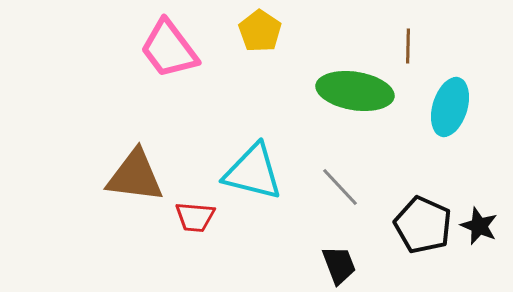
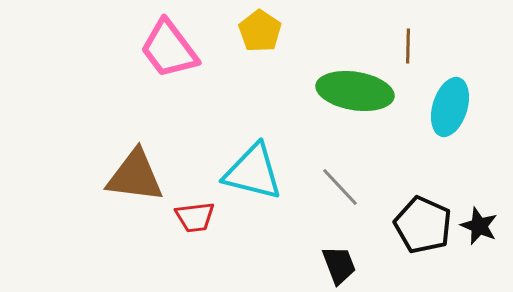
red trapezoid: rotated 12 degrees counterclockwise
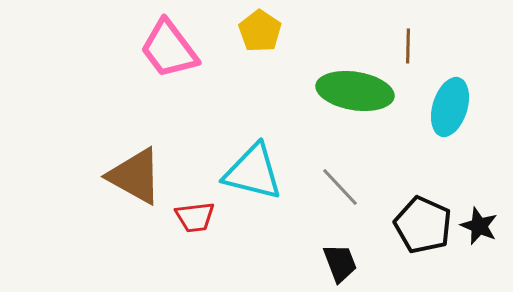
brown triangle: rotated 22 degrees clockwise
black trapezoid: moved 1 px right, 2 px up
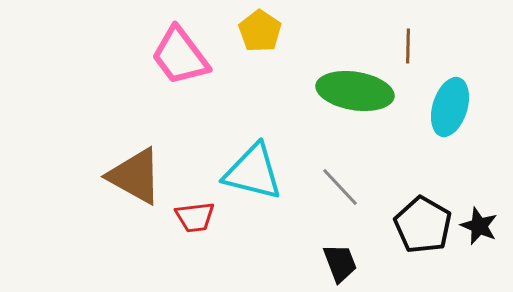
pink trapezoid: moved 11 px right, 7 px down
black pentagon: rotated 6 degrees clockwise
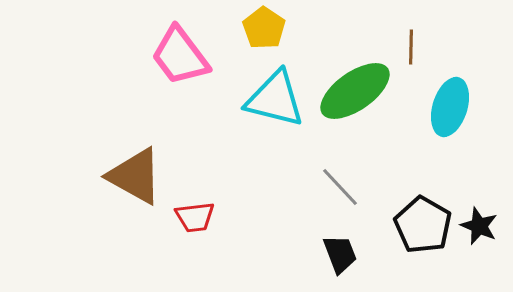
yellow pentagon: moved 4 px right, 3 px up
brown line: moved 3 px right, 1 px down
green ellipse: rotated 44 degrees counterclockwise
cyan triangle: moved 22 px right, 73 px up
black trapezoid: moved 9 px up
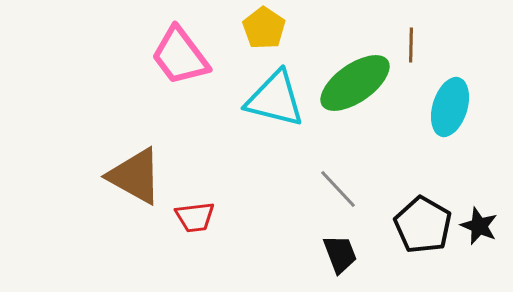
brown line: moved 2 px up
green ellipse: moved 8 px up
gray line: moved 2 px left, 2 px down
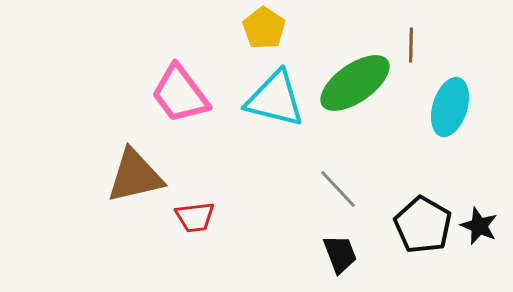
pink trapezoid: moved 38 px down
brown triangle: rotated 42 degrees counterclockwise
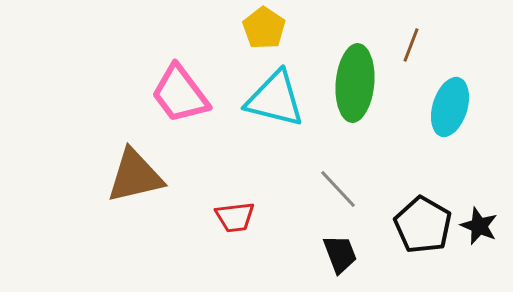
brown line: rotated 20 degrees clockwise
green ellipse: rotated 50 degrees counterclockwise
red trapezoid: moved 40 px right
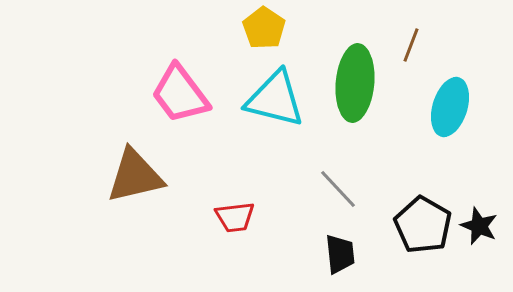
black trapezoid: rotated 15 degrees clockwise
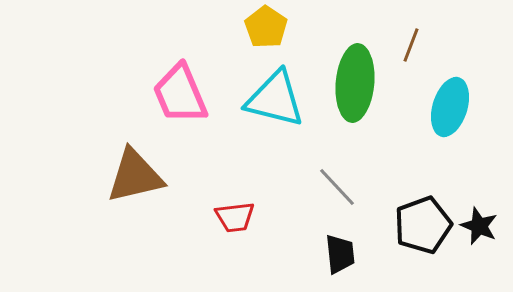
yellow pentagon: moved 2 px right, 1 px up
pink trapezoid: rotated 14 degrees clockwise
gray line: moved 1 px left, 2 px up
black pentagon: rotated 22 degrees clockwise
